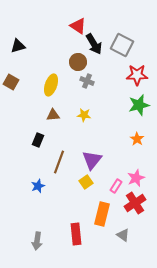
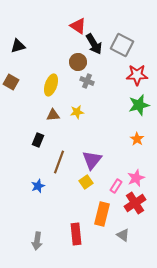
yellow star: moved 7 px left, 3 px up; rotated 16 degrees counterclockwise
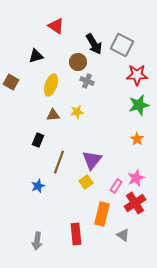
red triangle: moved 22 px left
black triangle: moved 18 px right, 10 px down
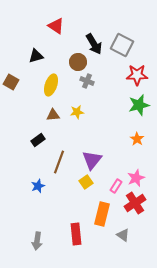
black rectangle: rotated 32 degrees clockwise
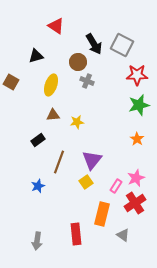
yellow star: moved 10 px down
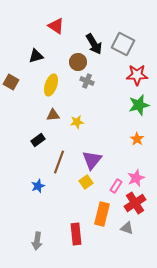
gray square: moved 1 px right, 1 px up
gray triangle: moved 4 px right, 7 px up; rotated 16 degrees counterclockwise
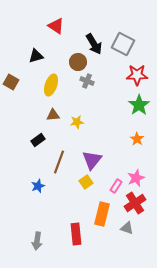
green star: rotated 20 degrees counterclockwise
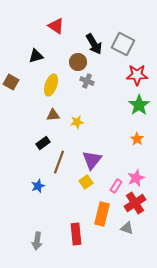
black rectangle: moved 5 px right, 3 px down
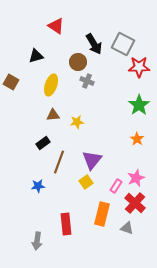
red star: moved 2 px right, 8 px up
blue star: rotated 16 degrees clockwise
red cross: rotated 15 degrees counterclockwise
red rectangle: moved 10 px left, 10 px up
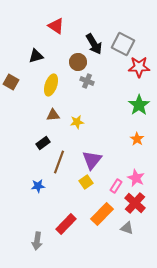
pink star: rotated 24 degrees counterclockwise
orange rectangle: rotated 30 degrees clockwise
red rectangle: rotated 50 degrees clockwise
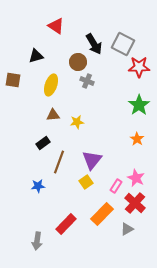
brown square: moved 2 px right, 2 px up; rotated 21 degrees counterclockwise
gray triangle: moved 1 px down; rotated 48 degrees counterclockwise
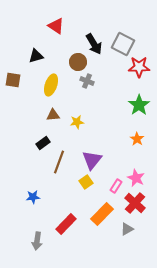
blue star: moved 5 px left, 11 px down
